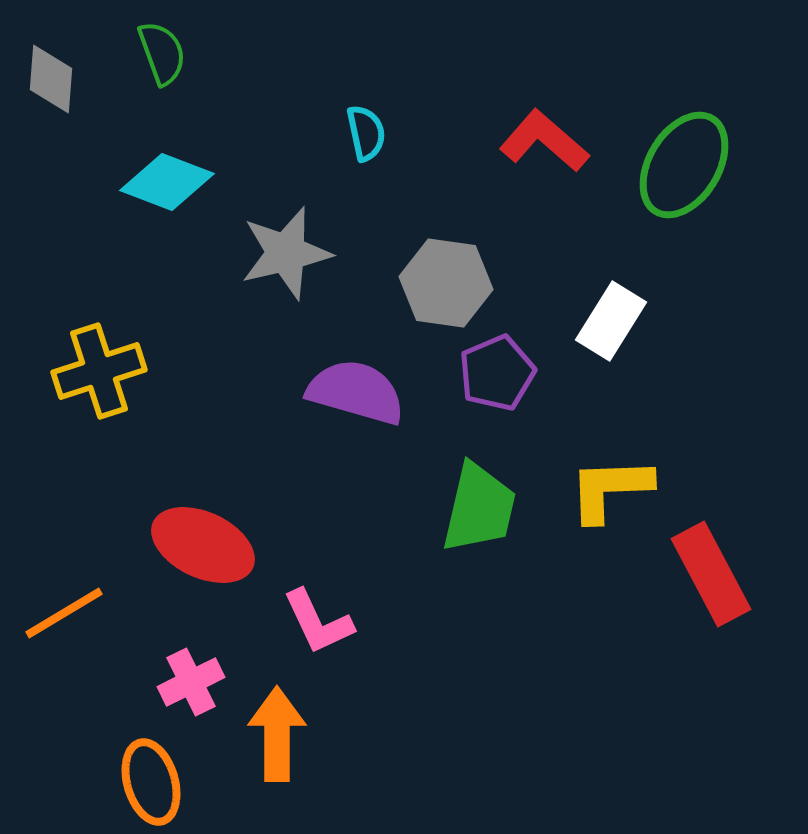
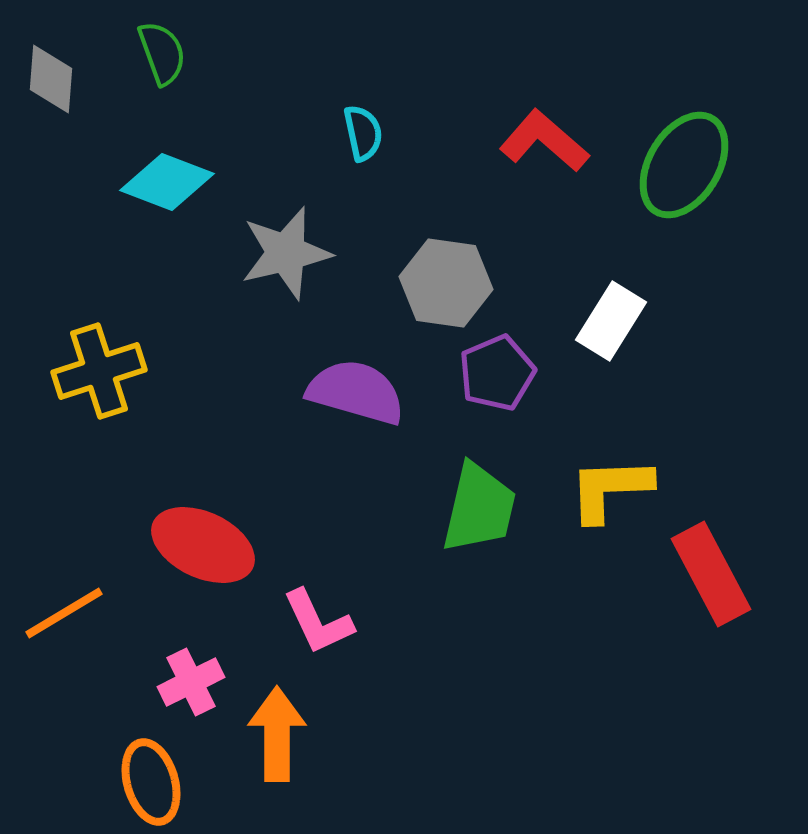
cyan semicircle: moved 3 px left
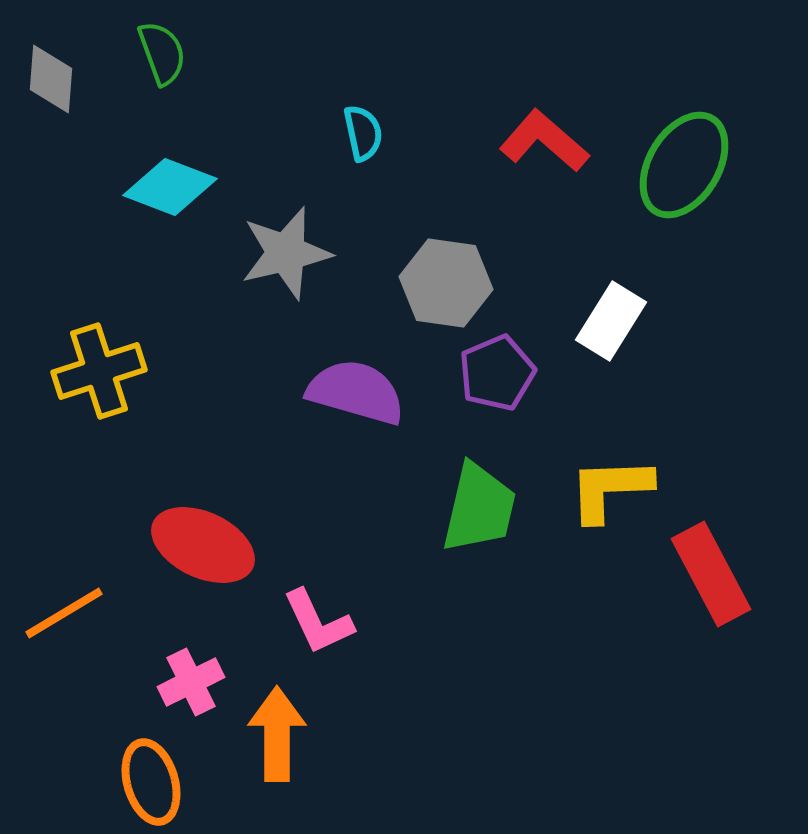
cyan diamond: moved 3 px right, 5 px down
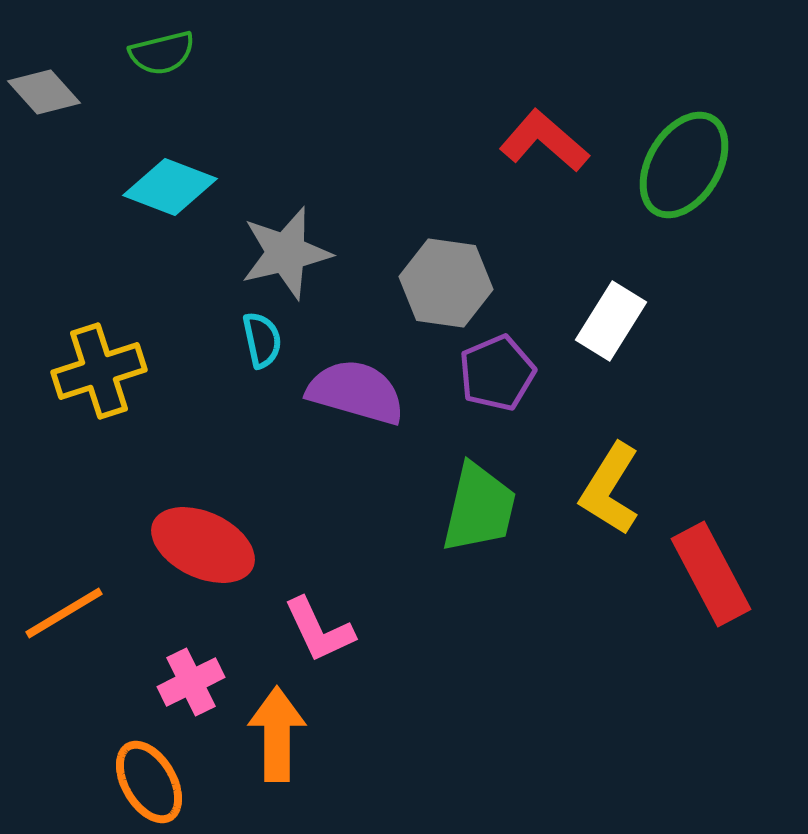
green semicircle: rotated 96 degrees clockwise
gray diamond: moved 7 px left, 13 px down; rotated 46 degrees counterclockwise
cyan semicircle: moved 101 px left, 207 px down
yellow L-shape: rotated 56 degrees counterclockwise
pink L-shape: moved 1 px right, 8 px down
orange ellipse: moved 2 px left; rotated 14 degrees counterclockwise
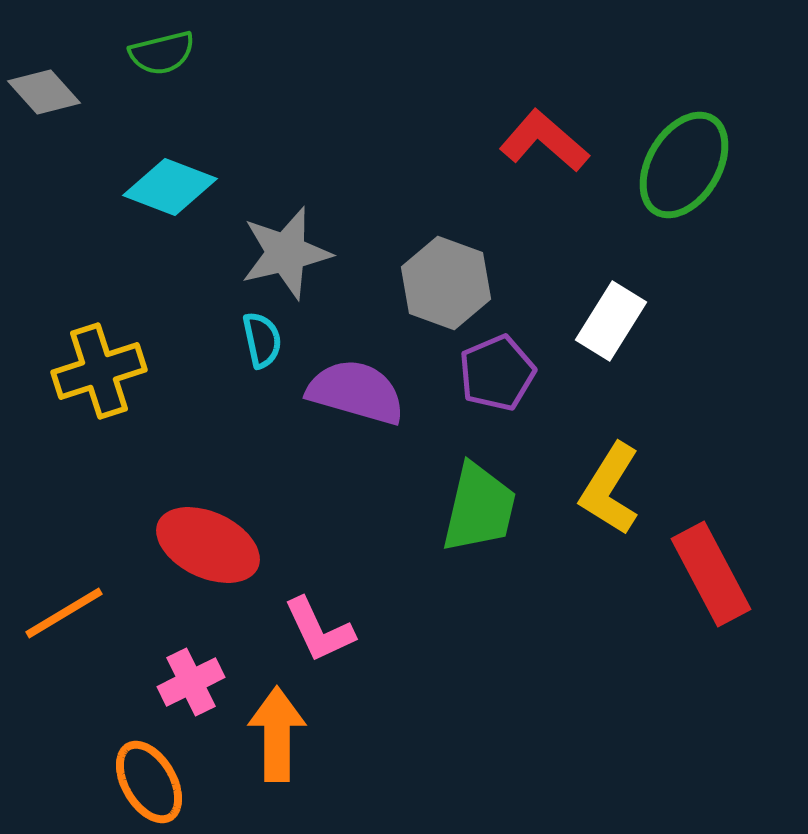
gray hexagon: rotated 12 degrees clockwise
red ellipse: moved 5 px right
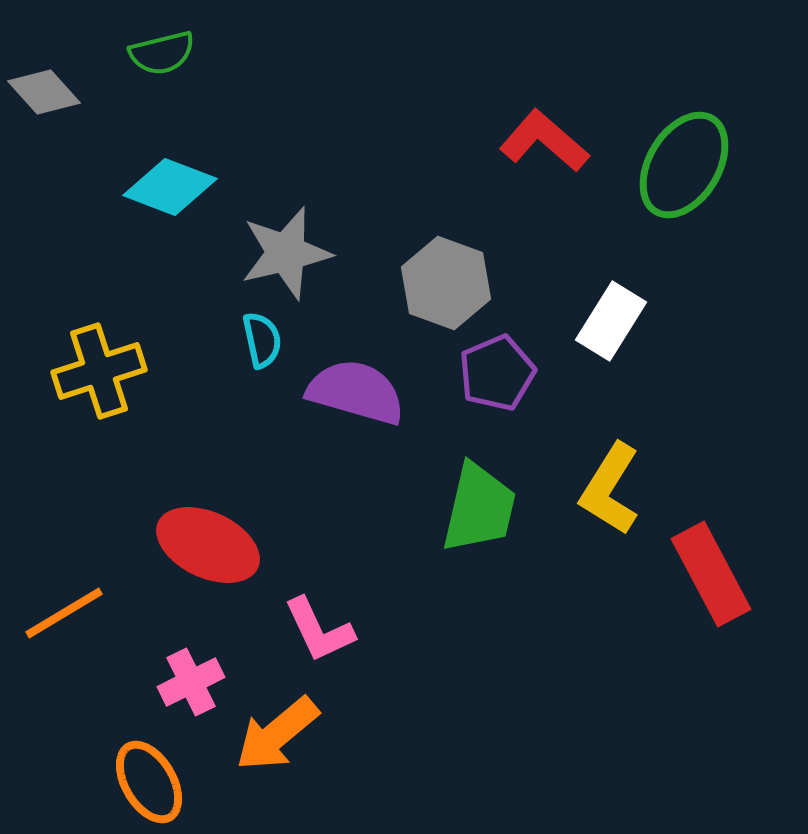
orange arrow: rotated 130 degrees counterclockwise
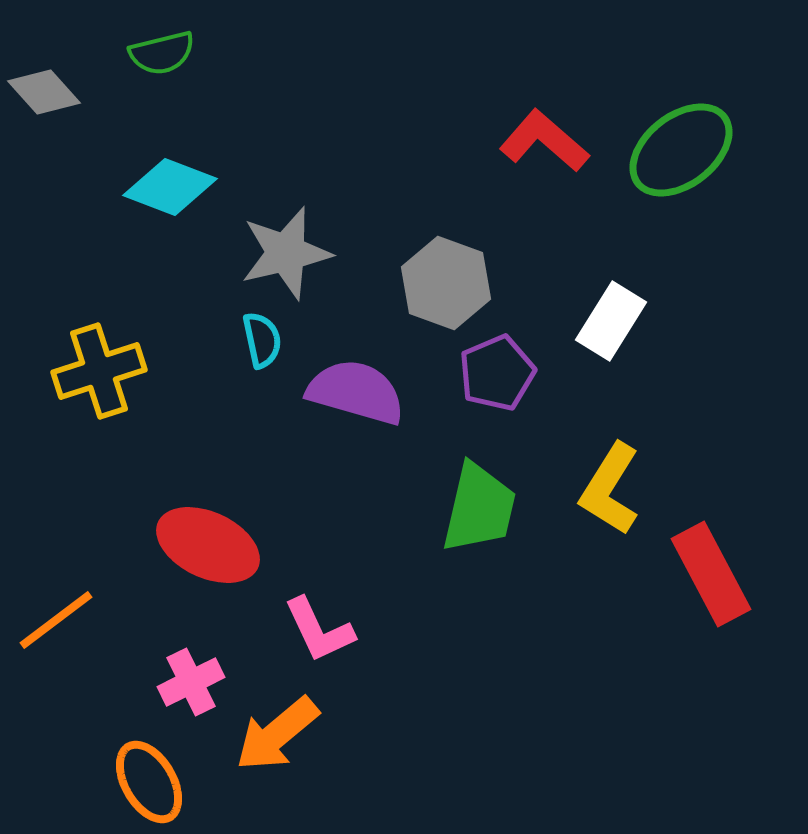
green ellipse: moved 3 px left, 15 px up; rotated 21 degrees clockwise
orange line: moved 8 px left, 7 px down; rotated 6 degrees counterclockwise
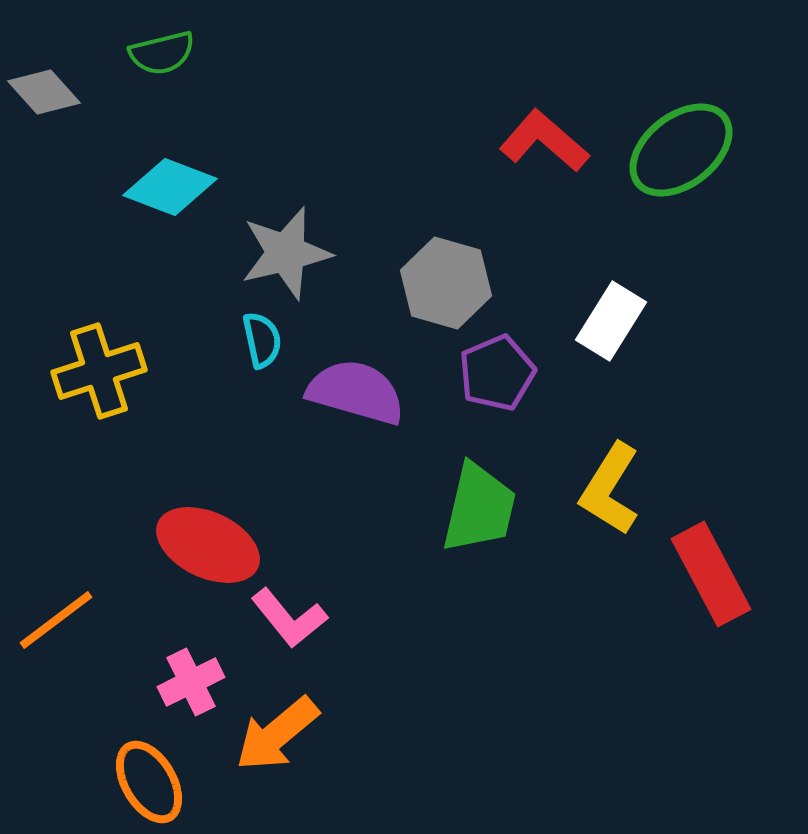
gray hexagon: rotated 4 degrees counterclockwise
pink L-shape: moved 30 px left, 12 px up; rotated 14 degrees counterclockwise
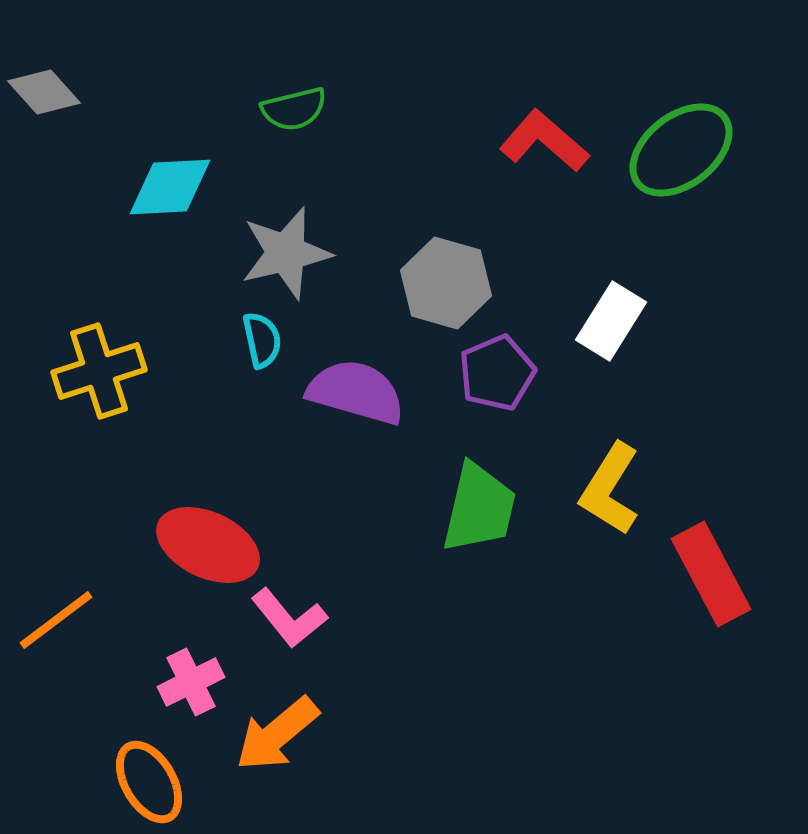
green semicircle: moved 132 px right, 56 px down
cyan diamond: rotated 24 degrees counterclockwise
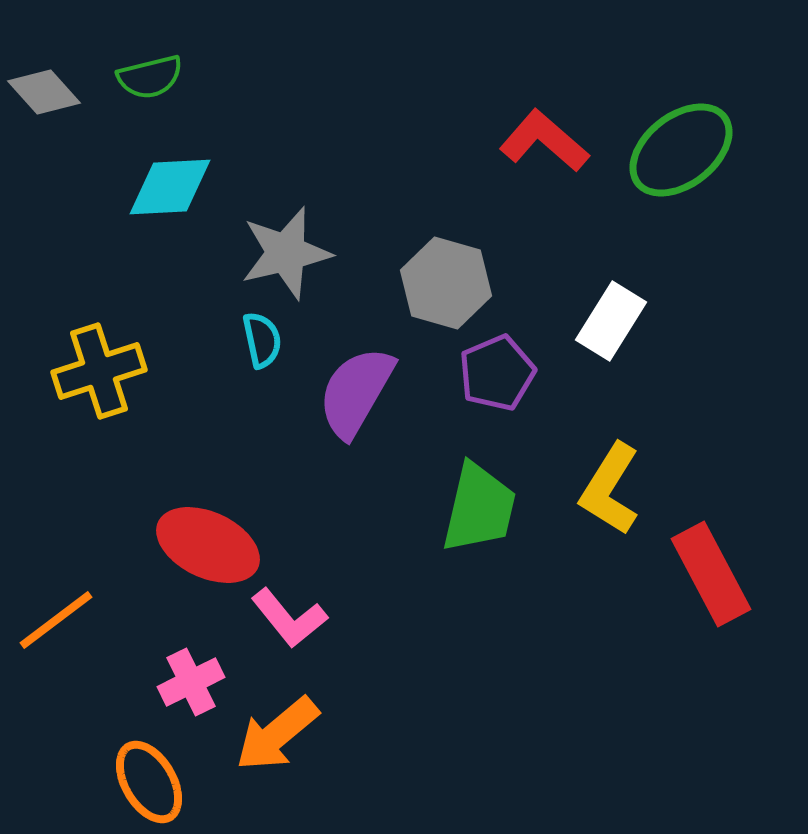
green semicircle: moved 144 px left, 32 px up
purple semicircle: rotated 76 degrees counterclockwise
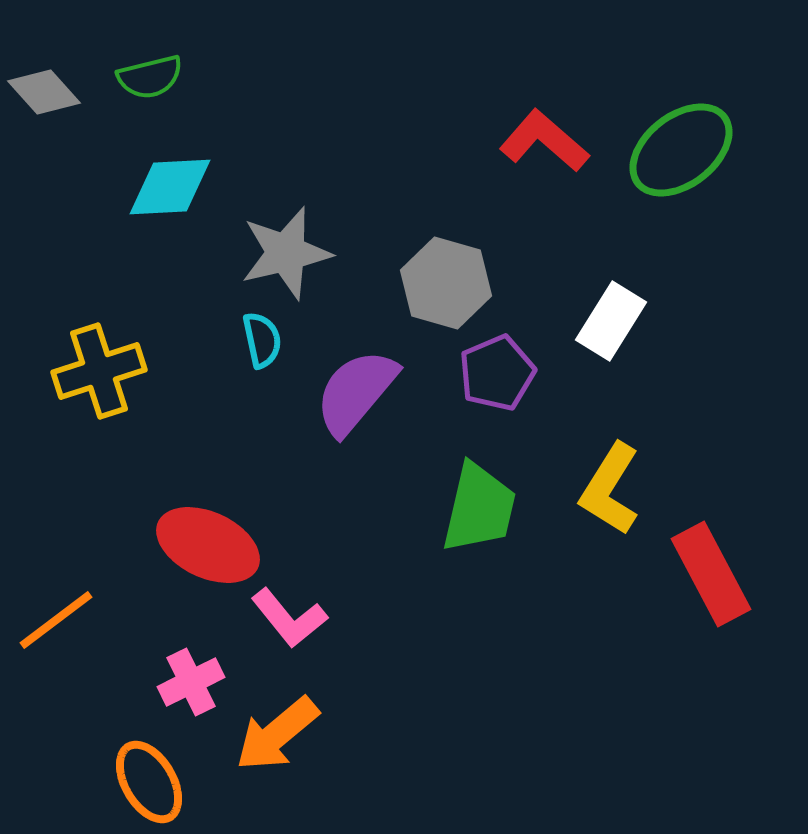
purple semicircle: rotated 10 degrees clockwise
